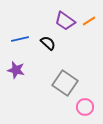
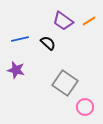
purple trapezoid: moved 2 px left
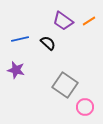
gray square: moved 2 px down
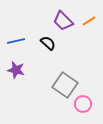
purple trapezoid: rotated 10 degrees clockwise
blue line: moved 4 px left, 2 px down
pink circle: moved 2 px left, 3 px up
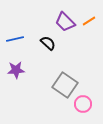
purple trapezoid: moved 2 px right, 1 px down
blue line: moved 1 px left, 2 px up
purple star: rotated 18 degrees counterclockwise
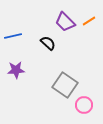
blue line: moved 2 px left, 3 px up
pink circle: moved 1 px right, 1 px down
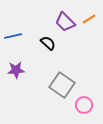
orange line: moved 2 px up
gray square: moved 3 px left
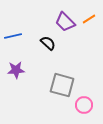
gray square: rotated 20 degrees counterclockwise
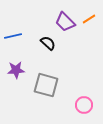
gray square: moved 16 px left
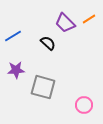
purple trapezoid: moved 1 px down
blue line: rotated 18 degrees counterclockwise
gray square: moved 3 px left, 2 px down
